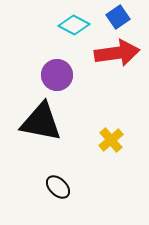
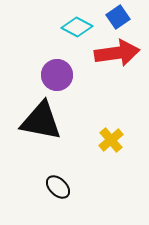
cyan diamond: moved 3 px right, 2 px down
black triangle: moved 1 px up
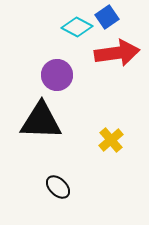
blue square: moved 11 px left
black triangle: rotated 9 degrees counterclockwise
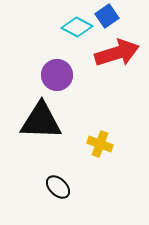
blue square: moved 1 px up
red arrow: rotated 9 degrees counterclockwise
yellow cross: moved 11 px left, 4 px down; rotated 30 degrees counterclockwise
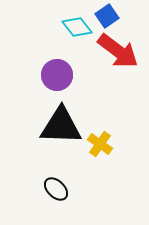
cyan diamond: rotated 24 degrees clockwise
red arrow: moved 1 px right, 2 px up; rotated 54 degrees clockwise
black triangle: moved 20 px right, 5 px down
yellow cross: rotated 15 degrees clockwise
black ellipse: moved 2 px left, 2 px down
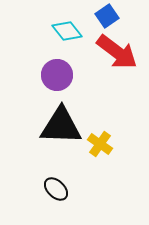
cyan diamond: moved 10 px left, 4 px down
red arrow: moved 1 px left, 1 px down
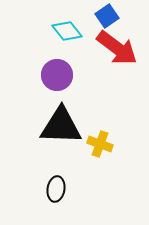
red arrow: moved 4 px up
yellow cross: rotated 15 degrees counterclockwise
black ellipse: rotated 55 degrees clockwise
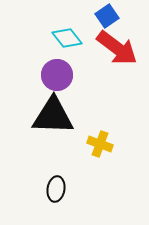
cyan diamond: moved 7 px down
black triangle: moved 8 px left, 10 px up
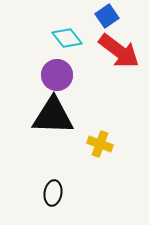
red arrow: moved 2 px right, 3 px down
black ellipse: moved 3 px left, 4 px down
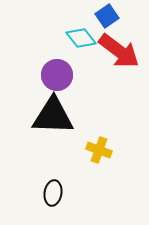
cyan diamond: moved 14 px right
yellow cross: moved 1 px left, 6 px down
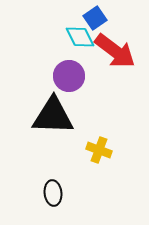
blue square: moved 12 px left, 2 px down
cyan diamond: moved 1 px left, 1 px up; rotated 12 degrees clockwise
red arrow: moved 4 px left
purple circle: moved 12 px right, 1 px down
black ellipse: rotated 15 degrees counterclockwise
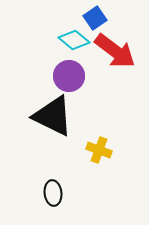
cyan diamond: moved 6 px left, 3 px down; rotated 24 degrees counterclockwise
black triangle: rotated 24 degrees clockwise
